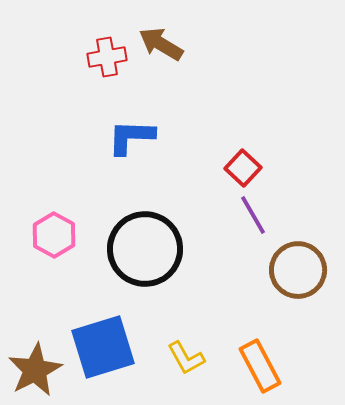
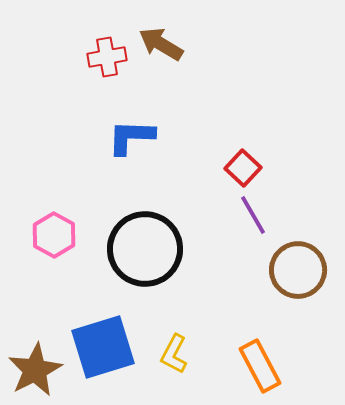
yellow L-shape: moved 12 px left, 4 px up; rotated 57 degrees clockwise
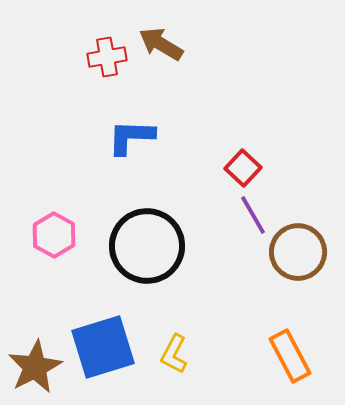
black circle: moved 2 px right, 3 px up
brown circle: moved 18 px up
orange rectangle: moved 30 px right, 10 px up
brown star: moved 3 px up
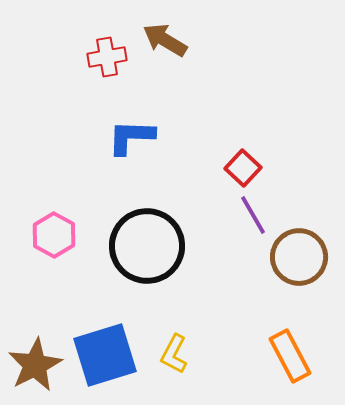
brown arrow: moved 4 px right, 4 px up
brown circle: moved 1 px right, 5 px down
blue square: moved 2 px right, 8 px down
brown star: moved 2 px up
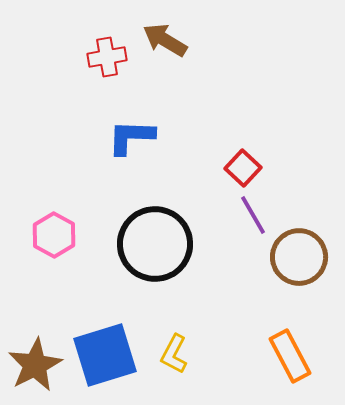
black circle: moved 8 px right, 2 px up
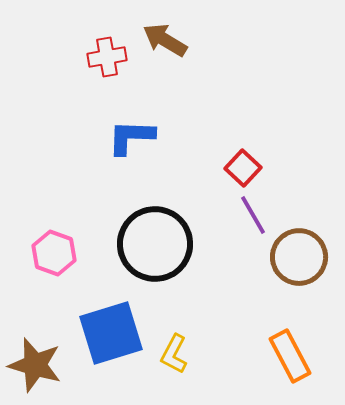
pink hexagon: moved 18 px down; rotated 9 degrees counterclockwise
blue square: moved 6 px right, 22 px up
brown star: rotated 28 degrees counterclockwise
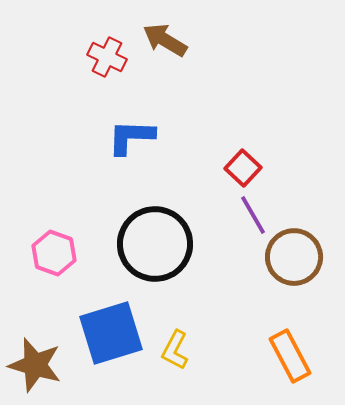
red cross: rotated 36 degrees clockwise
brown circle: moved 5 px left
yellow L-shape: moved 1 px right, 4 px up
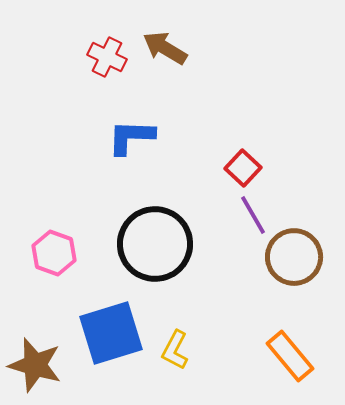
brown arrow: moved 8 px down
orange rectangle: rotated 12 degrees counterclockwise
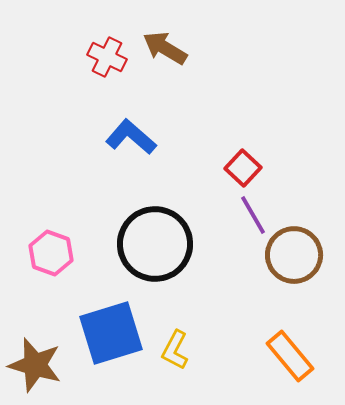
blue L-shape: rotated 39 degrees clockwise
pink hexagon: moved 3 px left
brown circle: moved 2 px up
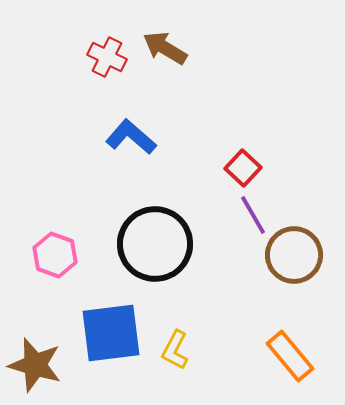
pink hexagon: moved 4 px right, 2 px down
blue square: rotated 10 degrees clockwise
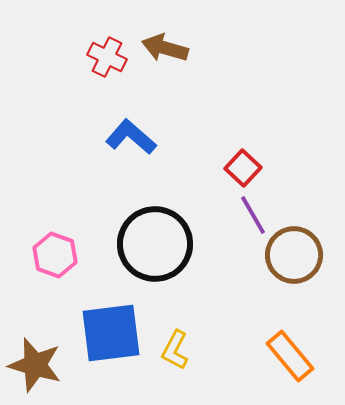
brown arrow: rotated 15 degrees counterclockwise
